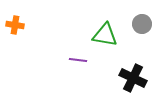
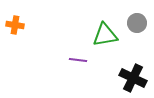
gray circle: moved 5 px left, 1 px up
green triangle: rotated 20 degrees counterclockwise
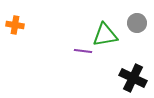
purple line: moved 5 px right, 9 px up
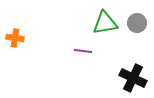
orange cross: moved 13 px down
green triangle: moved 12 px up
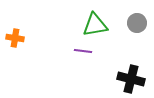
green triangle: moved 10 px left, 2 px down
black cross: moved 2 px left, 1 px down; rotated 12 degrees counterclockwise
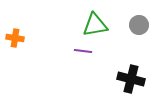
gray circle: moved 2 px right, 2 px down
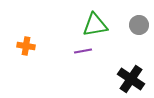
orange cross: moved 11 px right, 8 px down
purple line: rotated 18 degrees counterclockwise
black cross: rotated 20 degrees clockwise
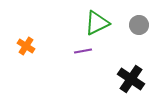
green triangle: moved 2 px right, 2 px up; rotated 16 degrees counterclockwise
orange cross: rotated 24 degrees clockwise
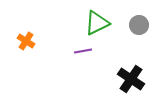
orange cross: moved 5 px up
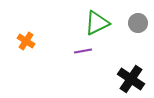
gray circle: moved 1 px left, 2 px up
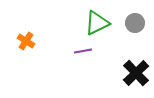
gray circle: moved 3 px left
black cross: moved 5 px right, 6 px up; rotated 12 degrees clockwise
